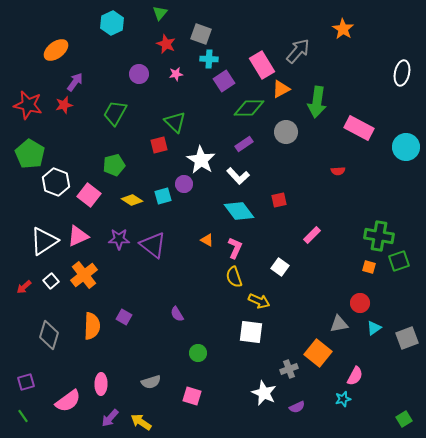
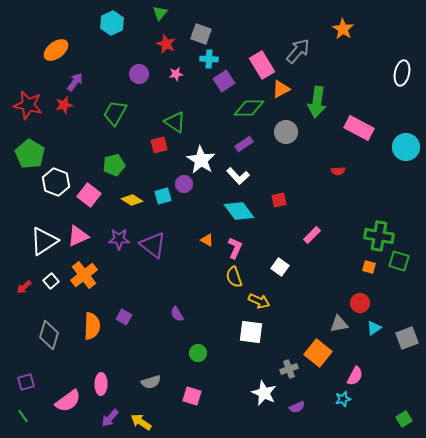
green triangle at (175, 122): rotated 10 degrees counterclockwise
green square at (399, 261): rotated 35 degrees clockwise
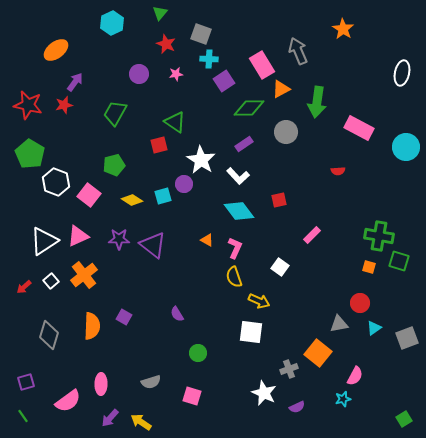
gray arrow at (298, 51): rotated 64 degrees counterclockwise
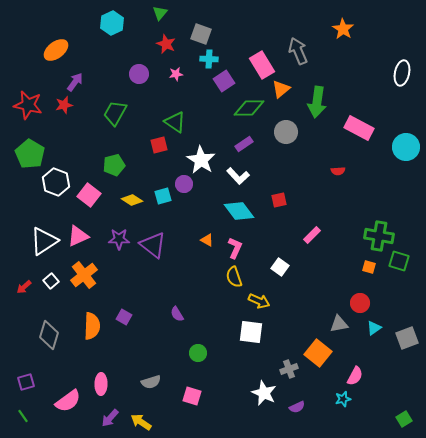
orange triangle at (281, 89): rotated 12 degrees counterclockwise
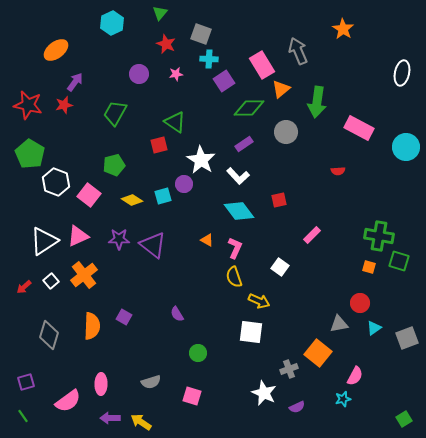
purple arrow at (110, 418): rotated 48 degrees clockwise
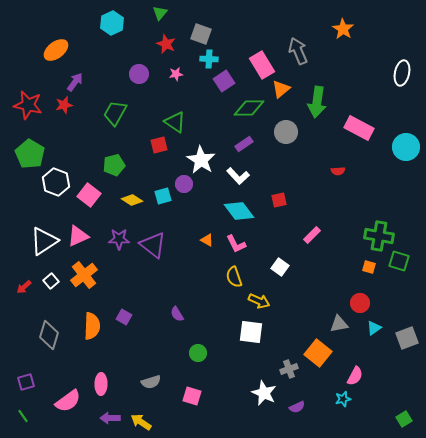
pink L-shape at (235, 248): moved 1 px right, 4 px up; rotated 130 degrees clockwise
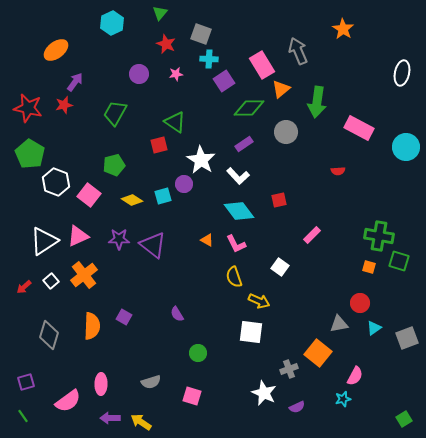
red star at (28, 105): moved 3 px down
